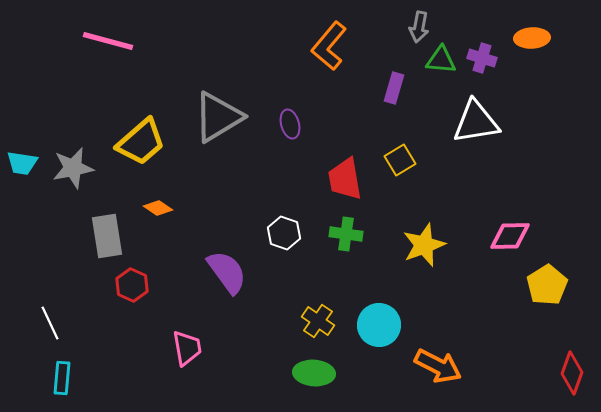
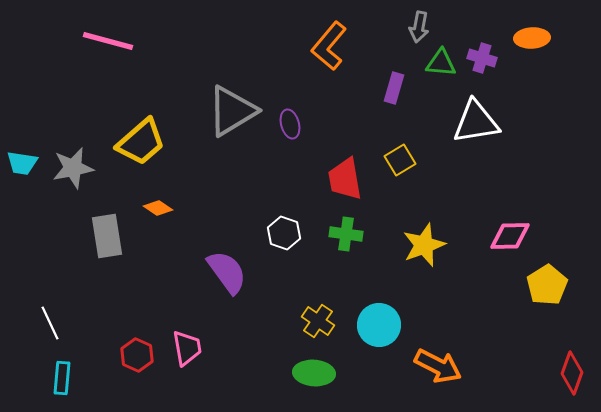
green triangle: moved 3 px down
gray triangle: moved 14 px right, 6 px up
red hexagon: moved 5 px right, 70 px down
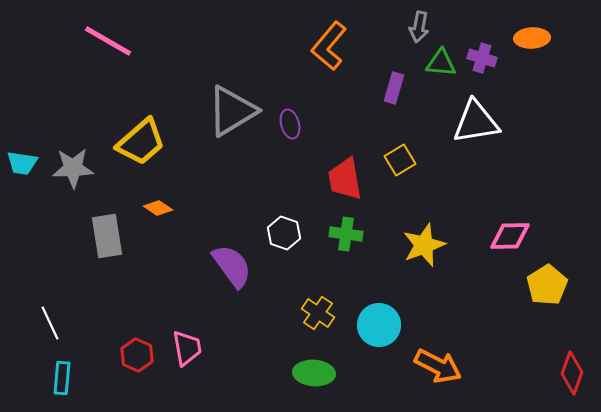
pink line: rotated 15 degrees clockwise
gray star: rotated 9 degrees clockwise
purple semicircle: moved 5 px right, 6 px up
yellow cross: moved 8 px up
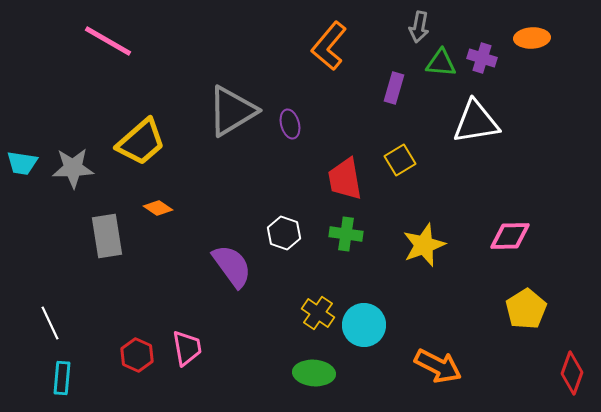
yellow pentagon: moved 21 px left, 24 px down
cyan circle: moved 15 px left
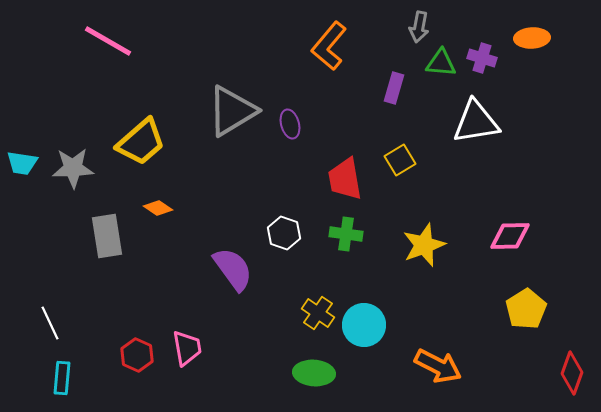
purple semicircle: moved 1 px right, 3 px down
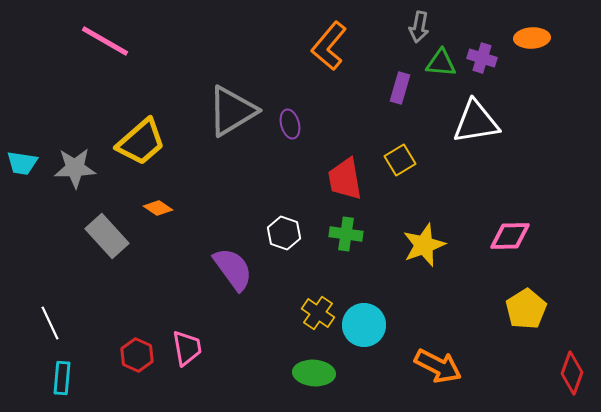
pink line: moved 3 px left
purple rectangle: moved 6 px right
gray star: moved 2 px right
gray rectangle: rotated 33 degrees counterclockwise
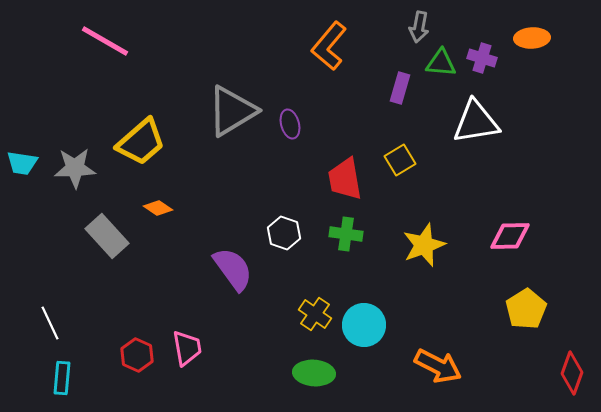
yellow cross: moved 3 px left, 1 px down
